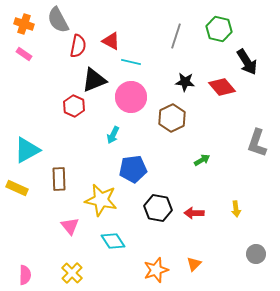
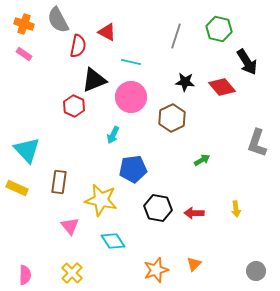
red triangle: moved 4 px left, 9 px up
cyan triangle: rotated 44 degrees counterclockwise
brown rectangle: moved 3 px down; rotated 10 degrees clockwise
gray circle: moved 17 px down
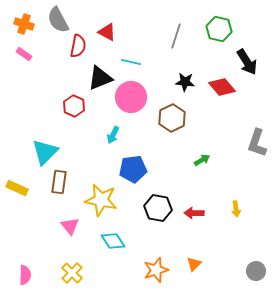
black triangle: moved 6 px right, 2 px up
cyan triangle: moved 18 px right, 2 px down; rotated 28 degrees clockwise
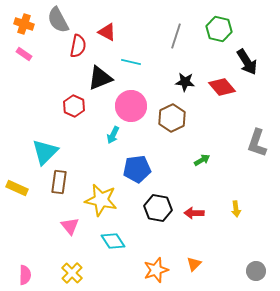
pink circle: moved 9 px down
blue pentagon: moved 4 px right
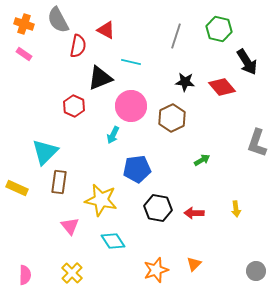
red triangle: moved 1 px left, 2 px up
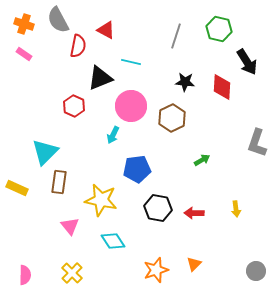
red diamond: rotated 44 degrees clockwise
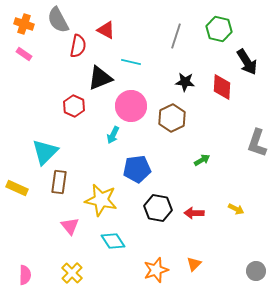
yellow arrow: rotated 56 degrees counterclockwise
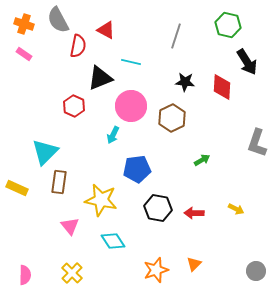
green hexagon: moved 9 px right, 4 px up
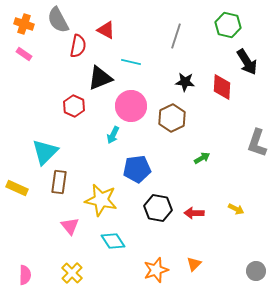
green arrow: moved 2 px up
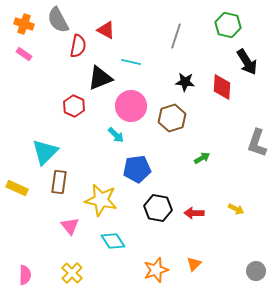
brown hexagon: rotated 8 degrees clockwise
cyan arrow: moved 3 px right; rotated 72 degrees counterclockwise
